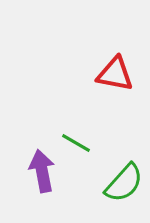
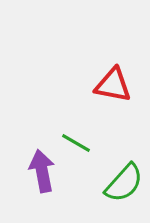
red triangle: moved 2 px left, 11 px down
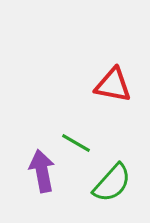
green semicircle: moved 12 px left
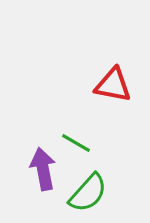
purple arrow: moved 1 px right, 2 px up
green semicircle: moved 24 px left, 10 px down
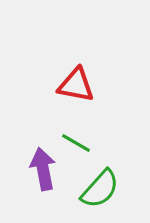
red triangle: moved 37 px left
green semicircle: moved 12 px right, 4 px up
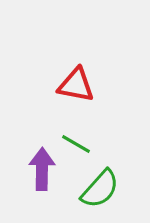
green line: moved 1 px down
purple arrow: moved 1 px left; rotated 12 degrees clockwise
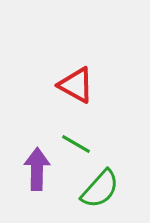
red triangle: rotated 18 degrees clockwise
purple arrow: moved 5 px left
